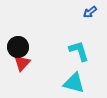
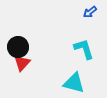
cyan L-shape: moved 5 px right, 2 px up
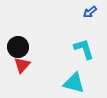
red triangle: moved 2 px down
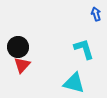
blue arrow: moved 6 px right, 2 px down; rotated 112 degrees clockwise
